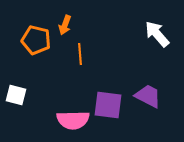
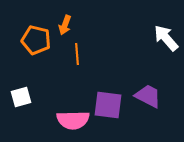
white arrow: moved 9 px right, 4 px down
orange line: moved 3 px left
white square: moved 5 px right, 2 px down; rotated 30 degrees counterclockwise
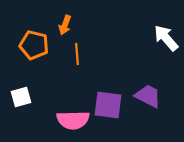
orange pentagon: moved 2 px left, 5 px down
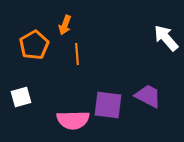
orange pentagon: rotated 28 degrees clockwise
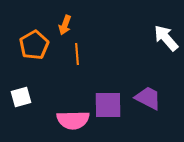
purple trapezoid: moved 2 px down
purple square: rotated 8 degrees counterclockwise
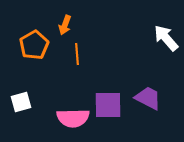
white square: moved 5 px down
pink semicircle: moved 2 px up
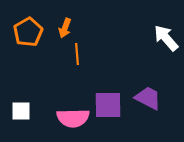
orange arrow: moved 3 px down
orange pentagon: moved 6 px left, 13 px up
white square: moved 9 px down; rotated 15 degrees clockwise
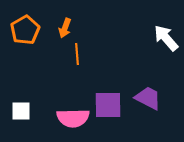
orange pentagon: moved 3 px left, 2 px up
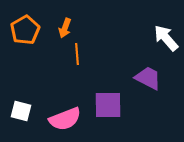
purple trapezoid: moved 20 px up
white square: rotated 15 degrees clockwise
pink semicircle: moved 8 px left, 1 px down; rotated 20 degrees counterclockwise
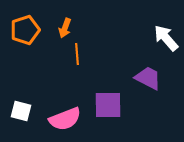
orange pentagon: rotated 12 degrees clockwise
